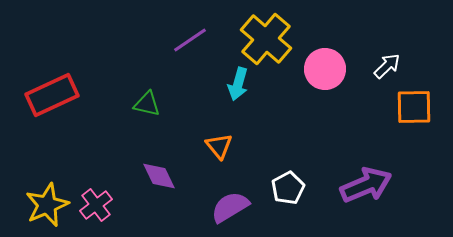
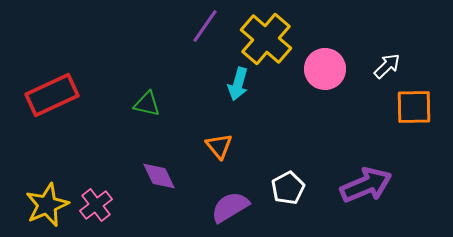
purple line: moved 15 px right, 14 px up; rotated 21 degrees counterclockwise
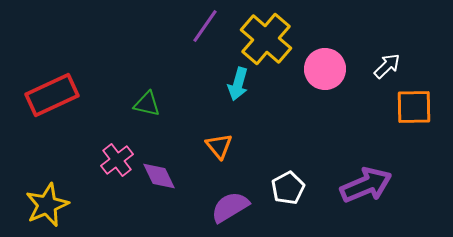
pink cross: moved 21 px right, 45 px up
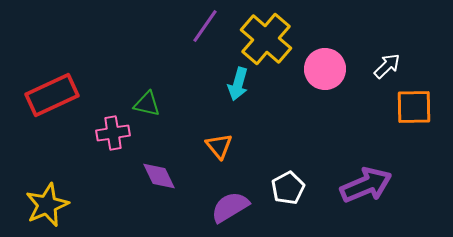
pink cross: moved 4 px left, 27 px up; rotated 28 degrees clockwise
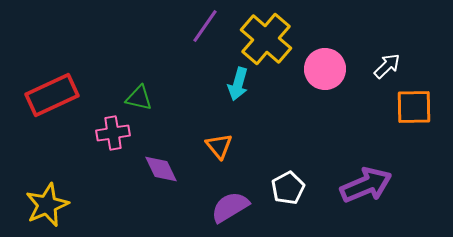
green triangle: moved 8 px left, 6 px up
purple diamond: moved 2 px right, 7 px up
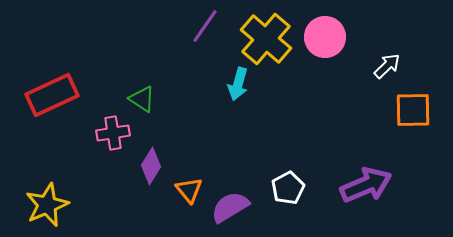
pink circle: moved 32 px up
green triangle: moved 3 px right, 1 px down; rotated 20 degrees clockwise
orange square: moved 1 px left, 3 px down
orange triangle: moved 30 px left, 44 px down
purple diamond: moved 10 px left, 3 px up; rotated 57 degrees clockwise
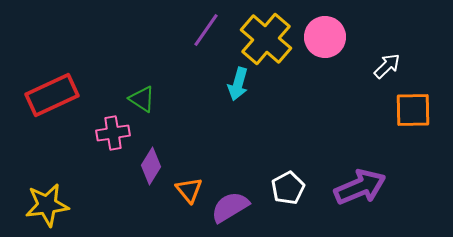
purple line: moved 1 px right, 4 px down
purple arrow: moved 6 px left, 2 px down
yellow star: rotated 15 degrees clockwise
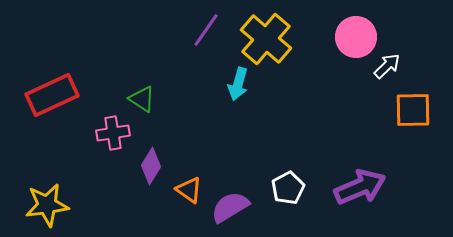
pink circle: moved 31 px right
orange triangle: rotated 16 degrees counterclockwise
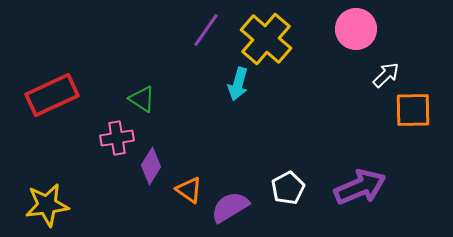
pink circle: moved 8 px up
white arrow: moved 1 px left, 9 px down
pink cross: moved 4 px right, 5 px down
